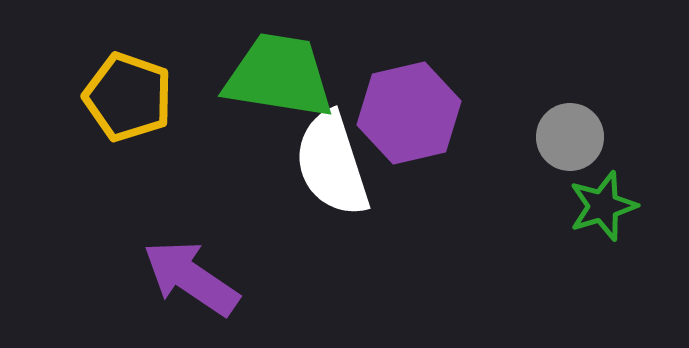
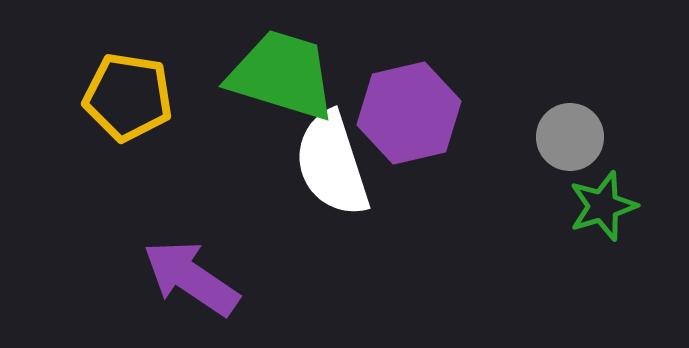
green trapezoid: moved 3 px right, 1 px up; rotated 8 degrees clockwise
yellow pentagon: rotated 10 degrees counterclockwise
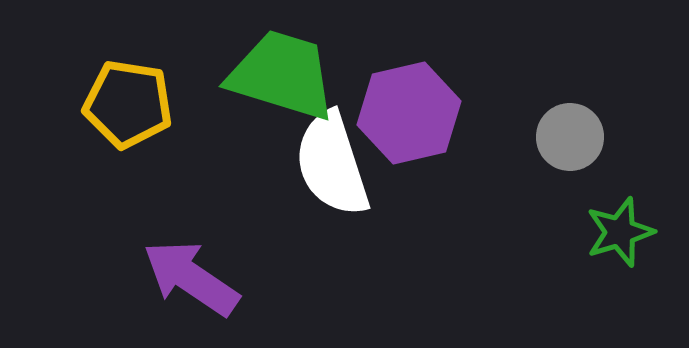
yellow pentagon: moved 7 px down
green star: moved 17 px right, 26 px down
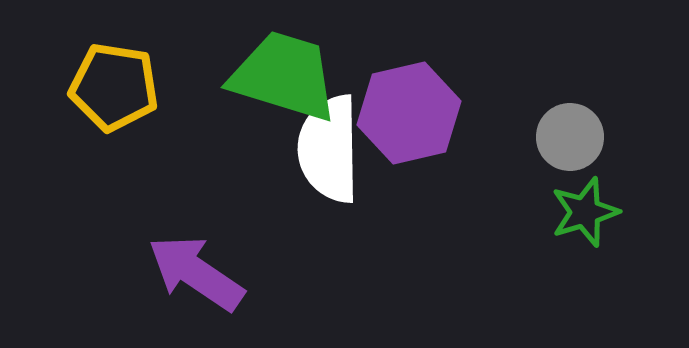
green trapezoid: moved 2 px right, 1 px down
yellow pentagon: moved 14 px left, 17 px up
white semicircle: moved 3 px left, 15 px up; rotated 17 degrees clockwise
green star: moved 35 px left, 20 px up
purple arrow: moved 5 px right, 5 px up
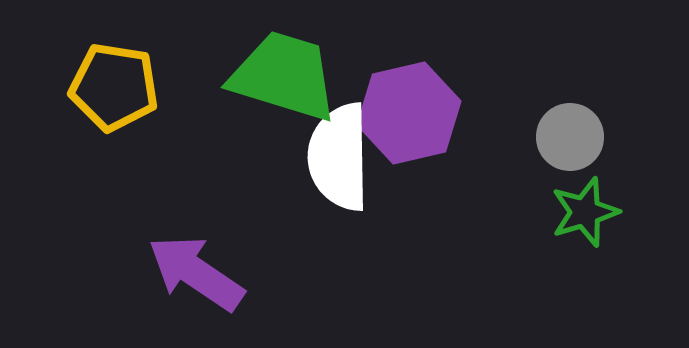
white semicircle: moved 10 px right, 8 px down
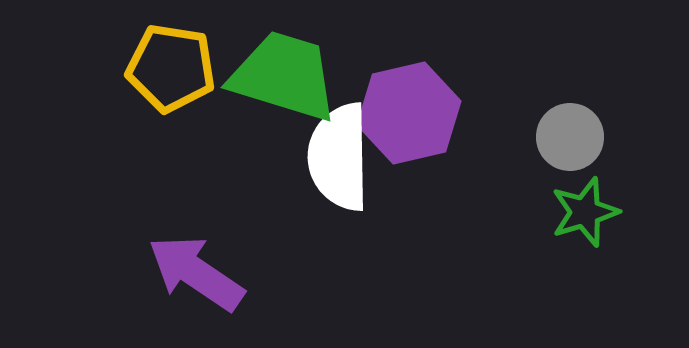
yellow pentagon: moved 57 px right, 19 px up
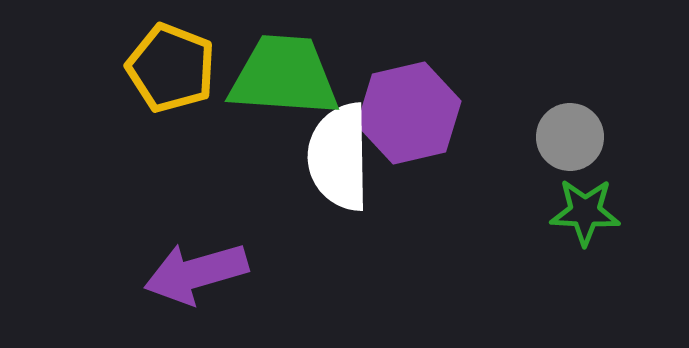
yellow pentagon: rotated 12 degrees clockwise
green trapezoid: rotated 13 degrees counterclockwise
green star: rotated 20 degrees clockwise
purple arrow: rotated 50 degrees counterclockwise
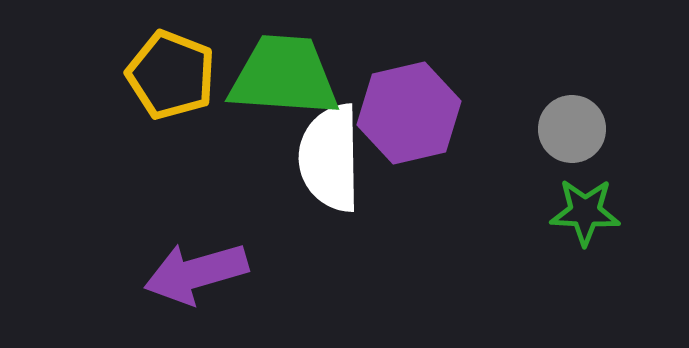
yellow pentagon: moved 7 px down
gray circle: moved 2 px right, 8 px up
white semicircle: moved 9 px left, 1 px down
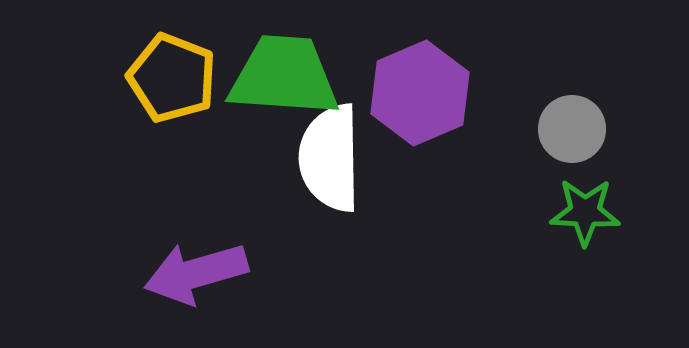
yellow pentagon: moved 1 px right, 3 px down
purple hexagon: moved 11 px right, 20 px up; rotated 10 degrees counterclockwise
